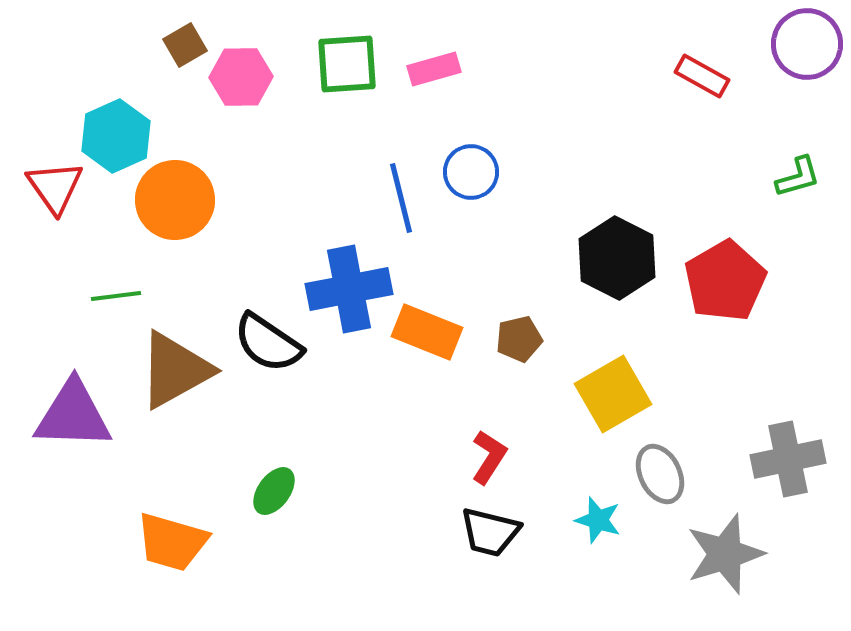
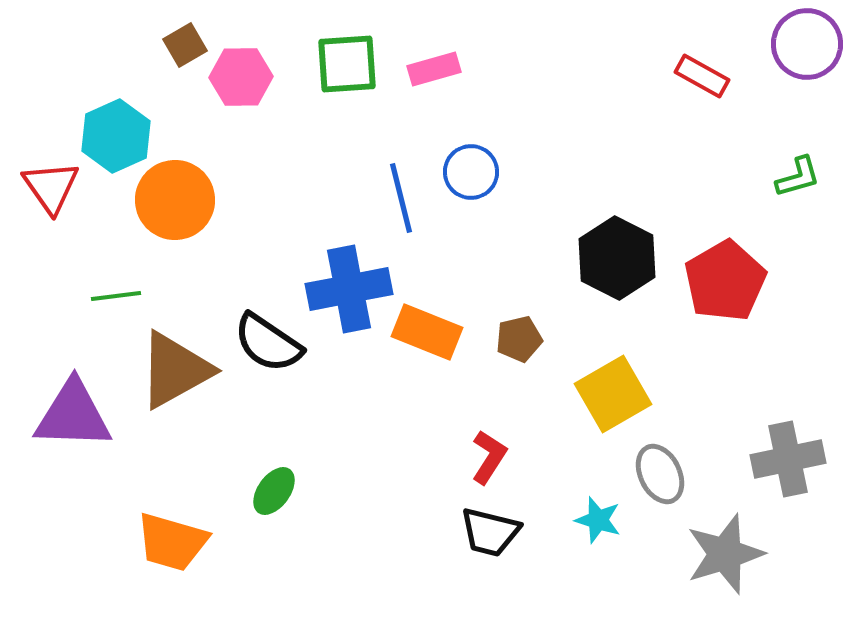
red triangle: moved 4 px left
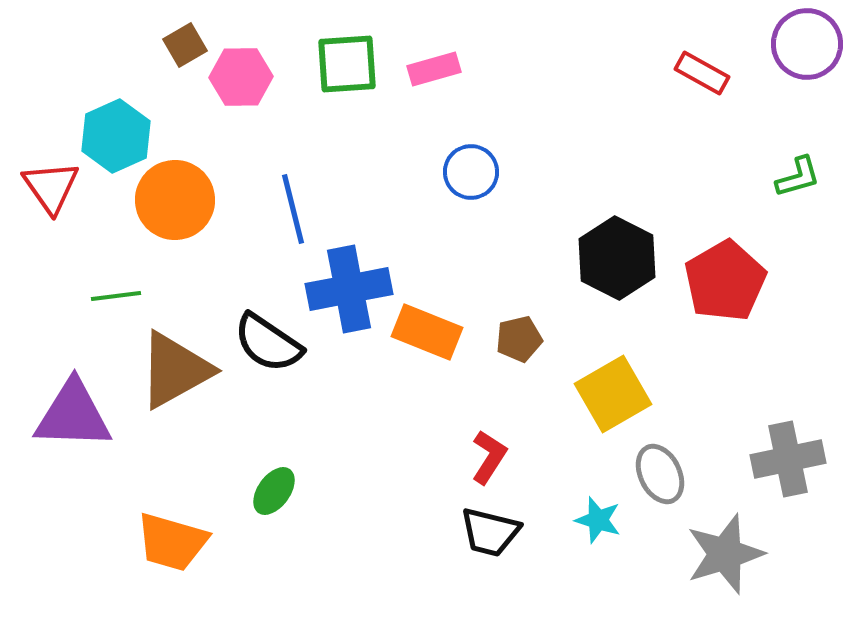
red rectangle: moved 3 px up
blue line: moved 108 px left, 11 px down
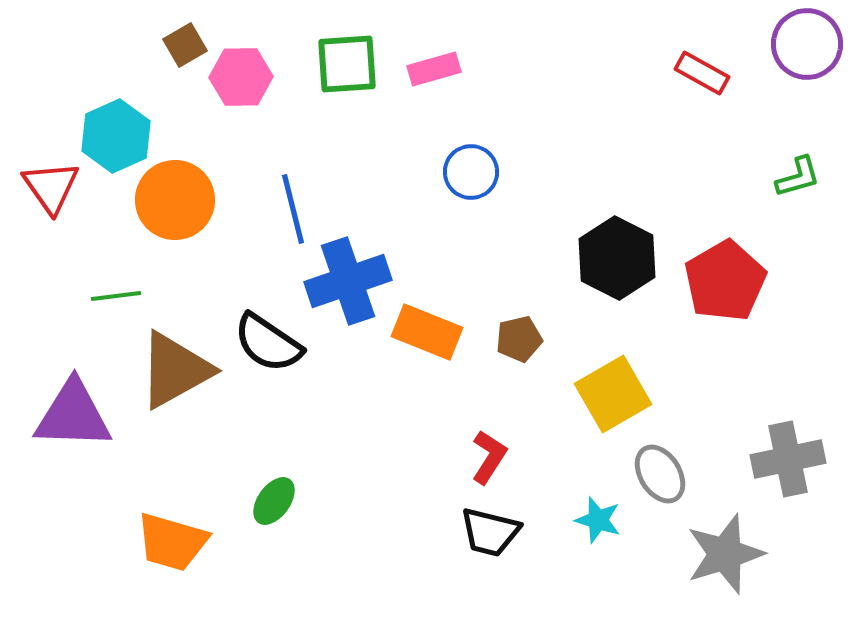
blue cross: moved 1 px left, 8 px up; rotated 8 degrees counterclockwise
gray ellipse: rotated 6 degrees counterclockwise
green ellipse: moved 10 px down
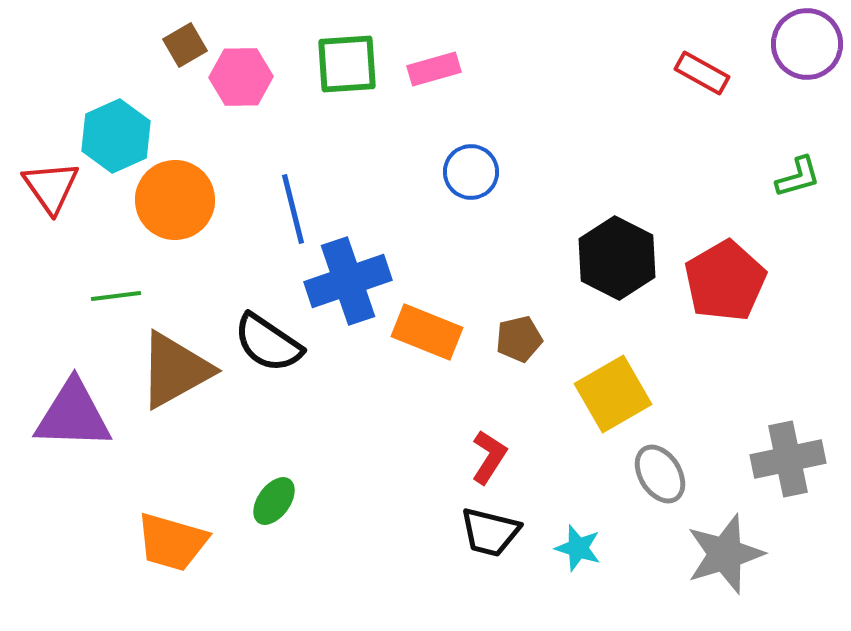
cyan star: moved 20 px left, 28 px down
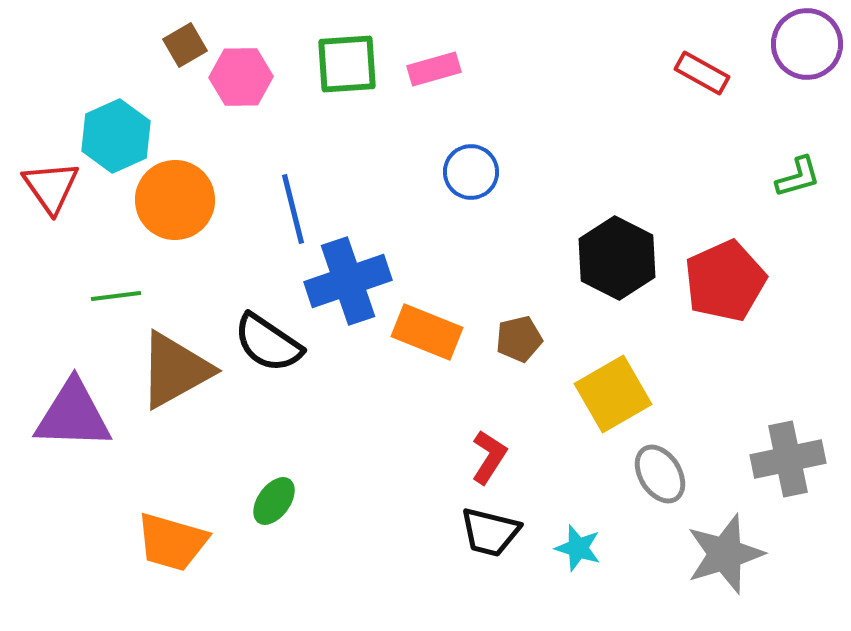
red pentagon: rotated 6 degrees clockwise
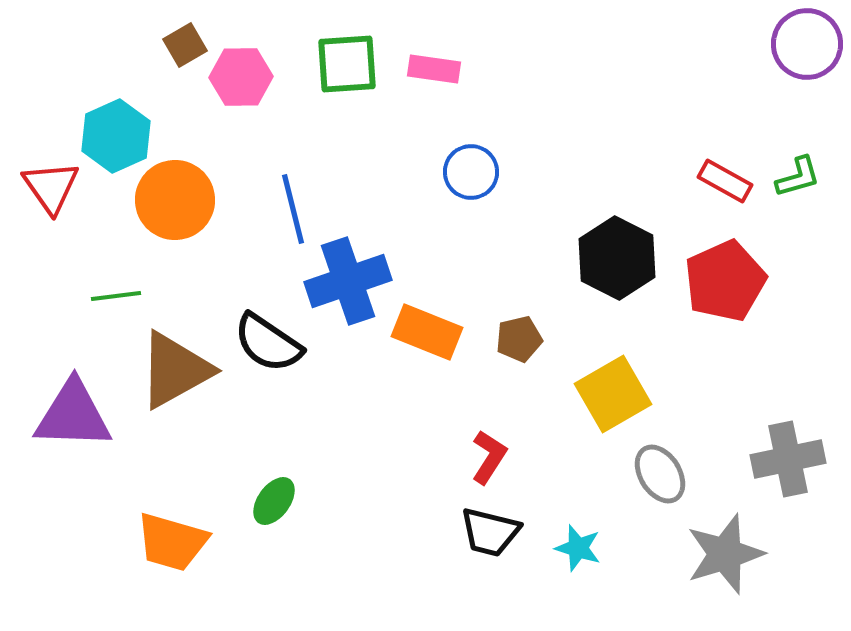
pink rectangle: rotated 24 degrees clockwise
red rectangle: moved 23 px right, 108 px down
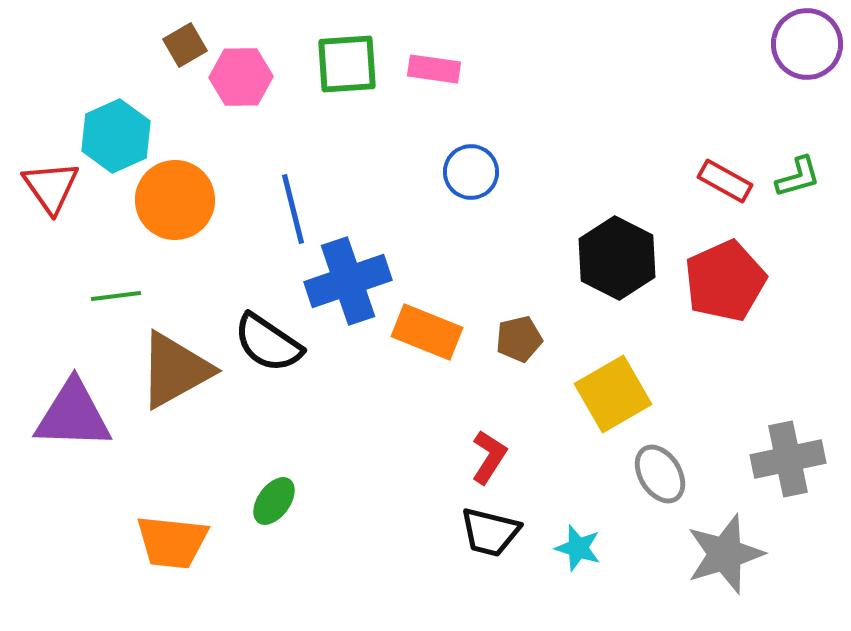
orange trapezoid: rotated 10 degrees counterclockwise
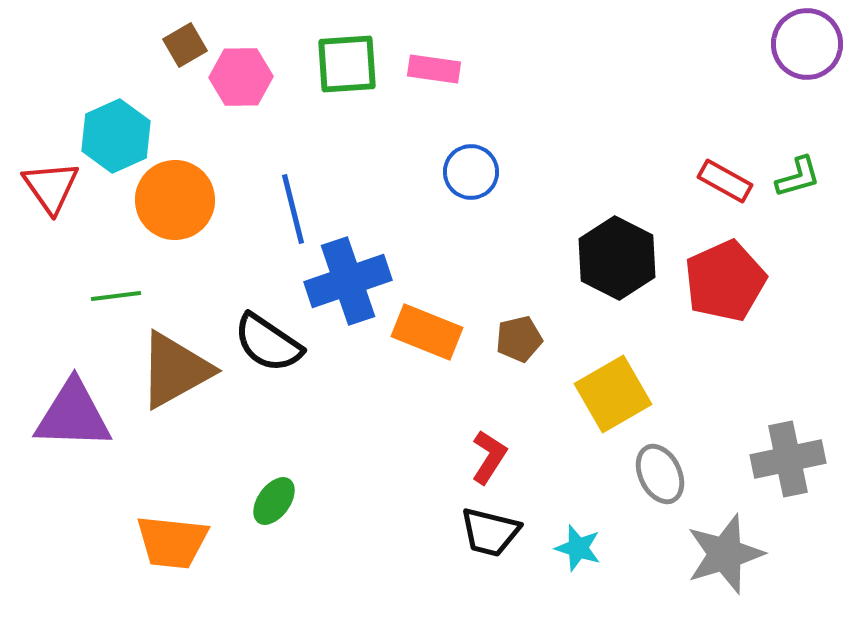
gray ellipse: rotated 6 degrees clockwise
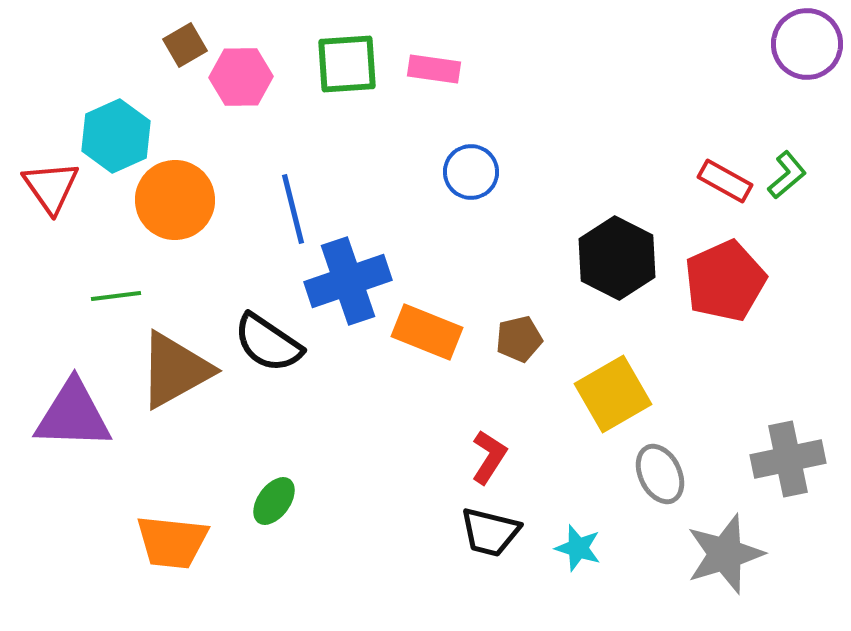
green L-shape: moved 11 px left, 2 px up; rotated 24 degrees counterclockwise
